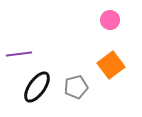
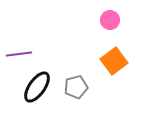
orange square: moved 3 px right, 4 px up
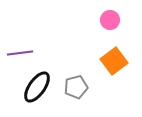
purple line: moved 1 px right, 1 px up
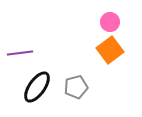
pink circle: moved 2 px down
orange square: moved 4 px left, 11 px up
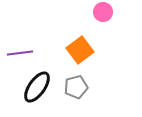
pink circle: moved 7 px left, 10 px up
orange square: moved 30 px left
